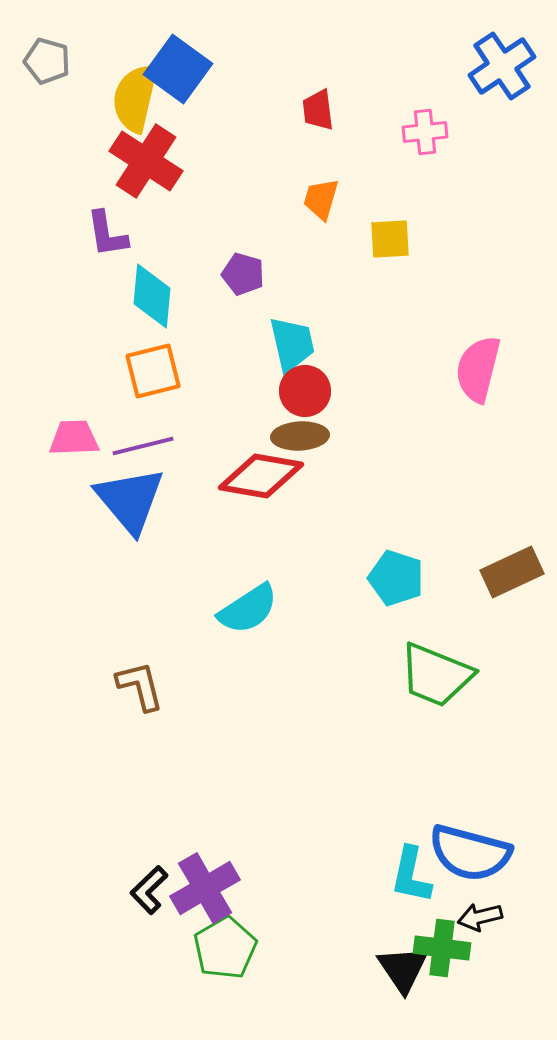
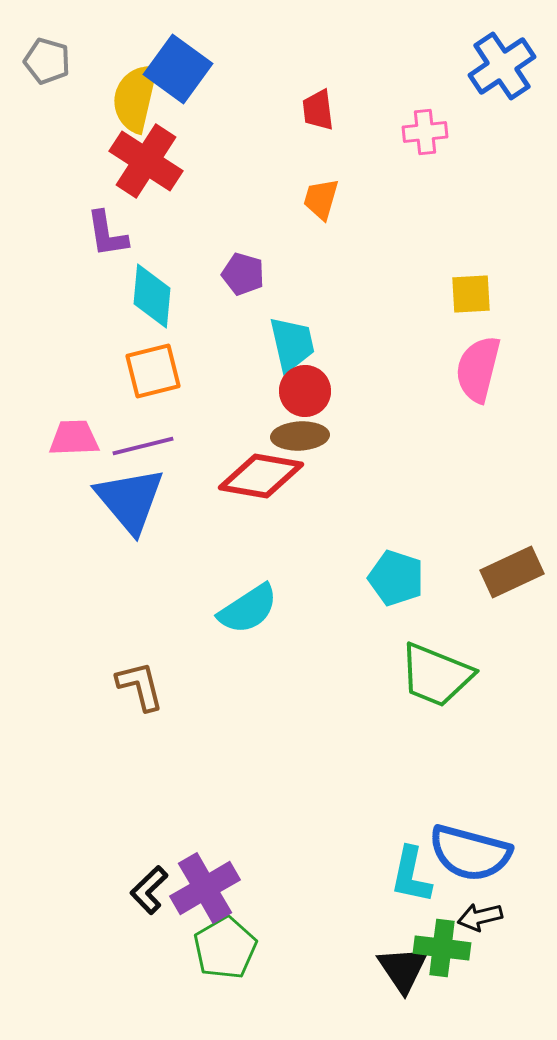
yellow square: moved 81 px right, 55 px down
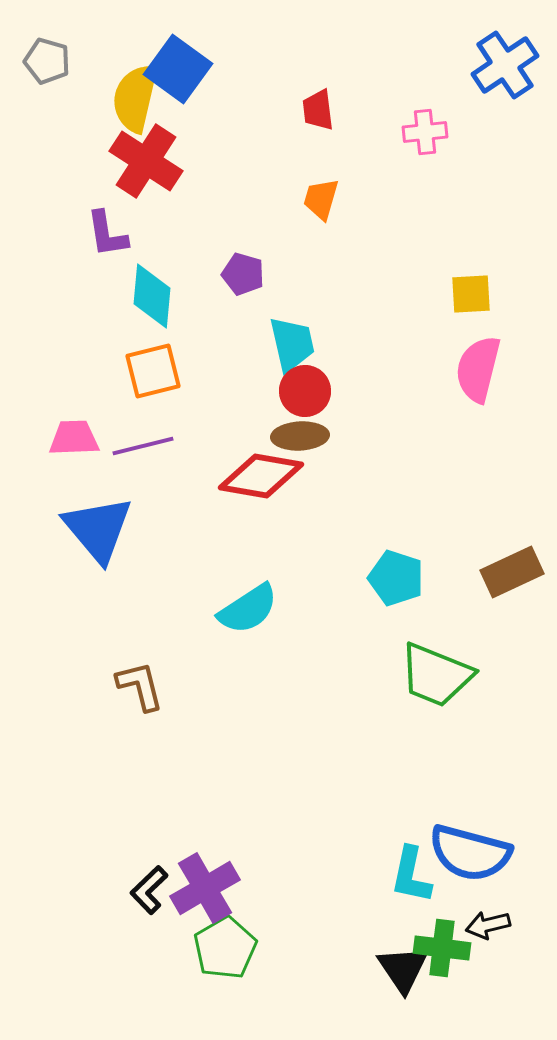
blue cross: moved 3 px right, 1 px up
blue triangle: moved 32 px left, 29 px down
black arrow: moved 8 px right, 8 px down
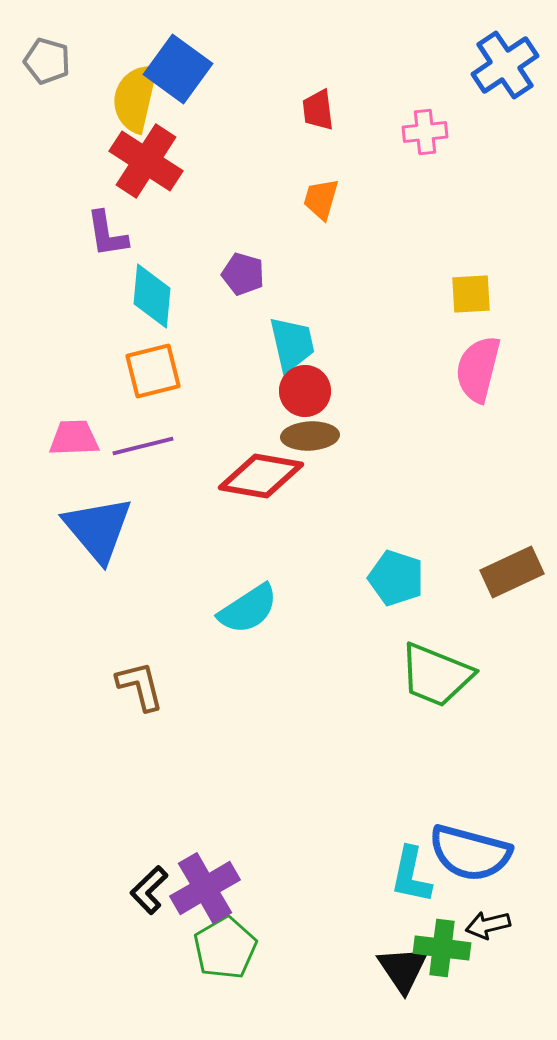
brown ellipse: moved 10 px right
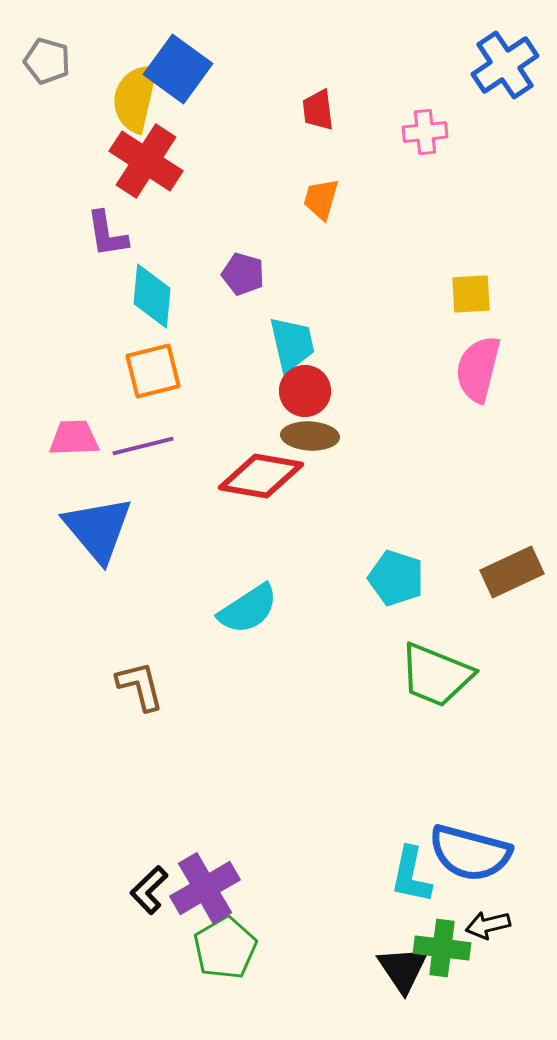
brown ellipse: rotated 6 degrees clockwise
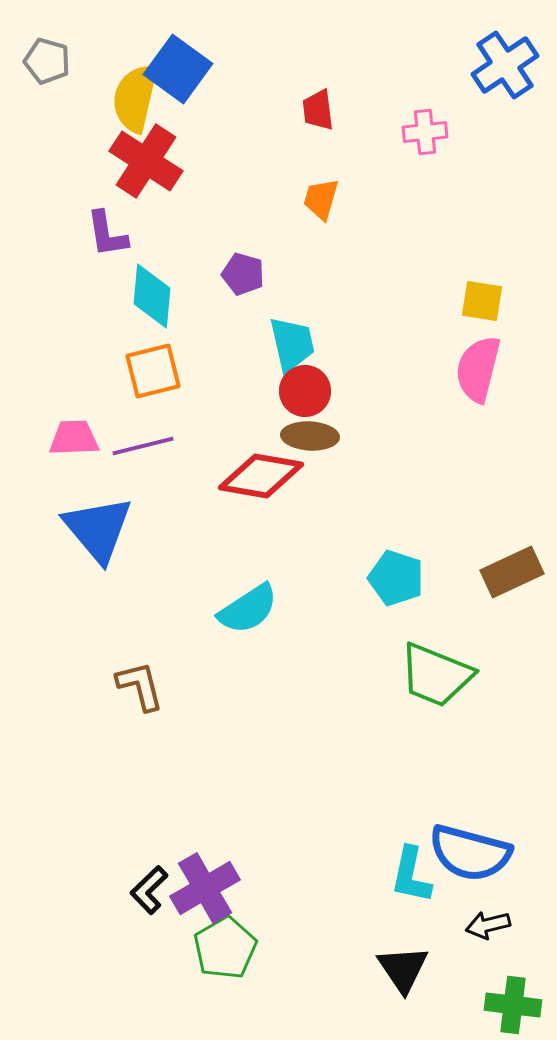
yellow square: moved 11 px right, 7 px down; rotated 12 degrees clockwise
green cross: moved 71 px right, 57 px down
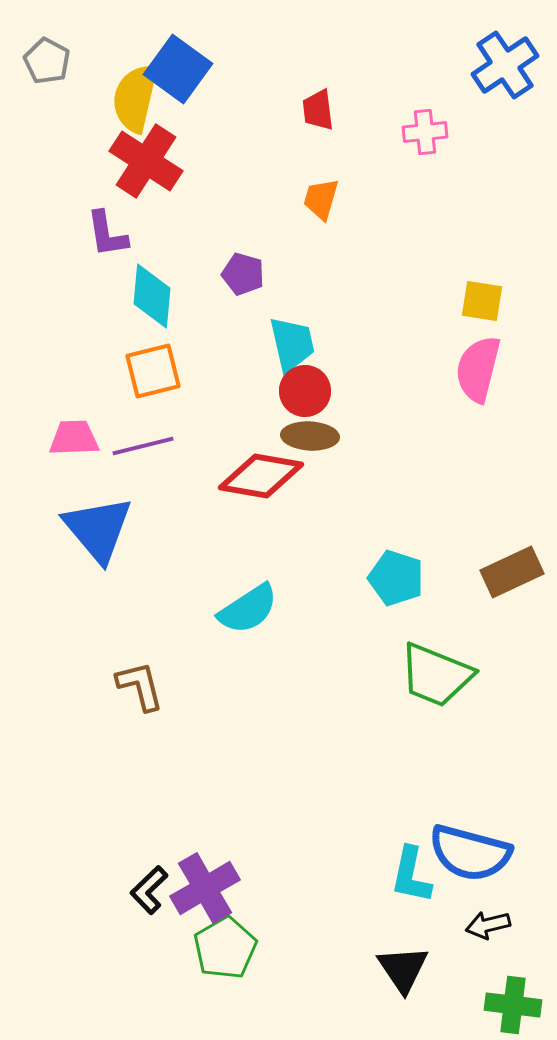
gray pentagon: rotated 12 degrees clockwise
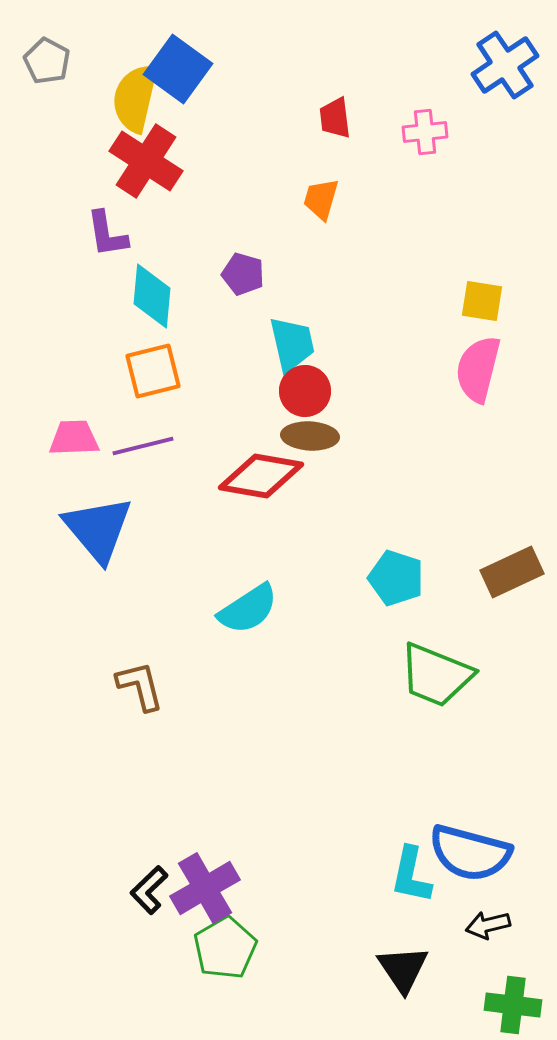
red trapezoid: moved 17 px right, 8 px down
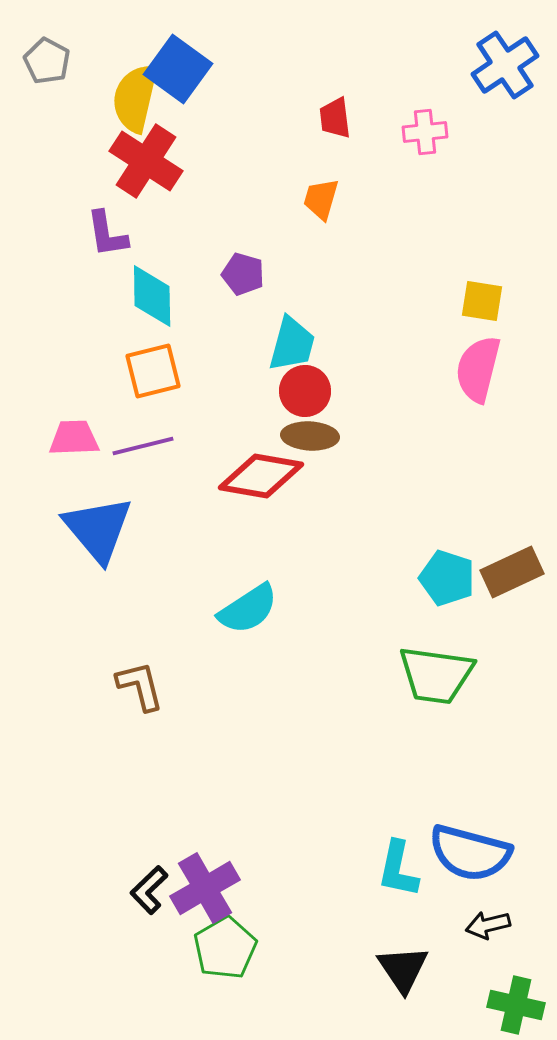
cyan diamond: rotated 6 degrees counterclockwise
cyan trapezoid: rotated 28 degrees clockwise
cyan pentagon: moved 51 px right
green trapezoid: rotated 14 degrees counterclockwise
cyan L-shape: moved 13 px left, 6 px up
green cross: moved 3 px right; rotated 6 degrees clockwise
